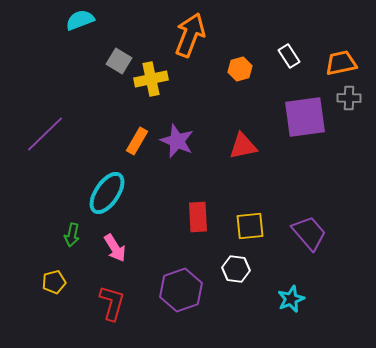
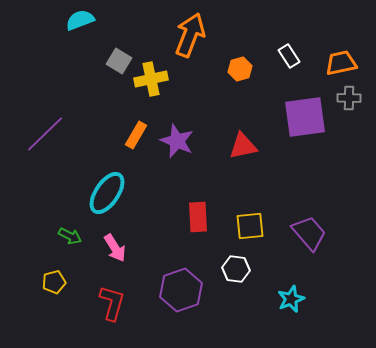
orange rectangle: moved 1 px left, 6 px up
green arrow: moved 2 px left, 1 px down; rotated 75 degrees counterclockwise
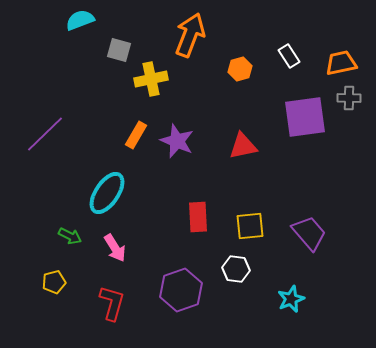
gray square: moved 11 px up; rotated 15 degrees counterclockwise
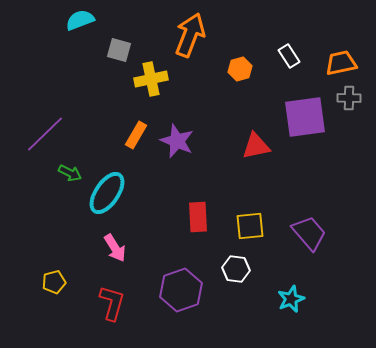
red triangle: moved 13 px right
green arrow: moved 63 px up
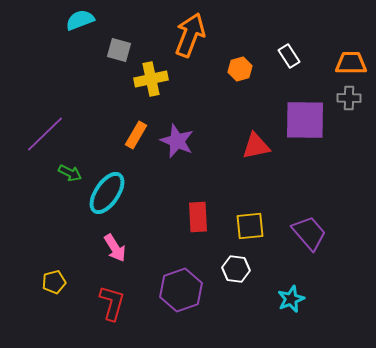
orange trapezoid: moved 10 px right; rotated 12 degrees clockwise
purple square: moved 3 px down; rotated 9 degrees clockwise
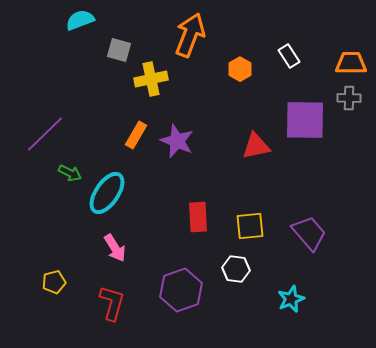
orange hexagon: rotated 15 degrees counterclockwise
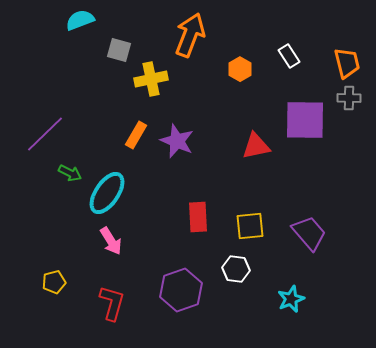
orange trapezoid: moved 4 px left; rotated 76 degrees clockwise
pink arrow: moved 4 px left, 7 px up
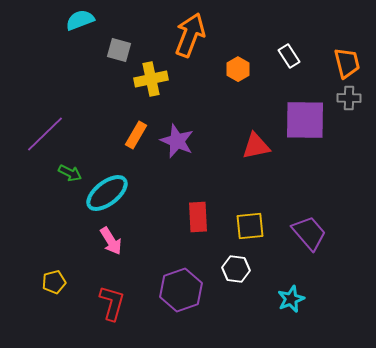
orange hexagon: moved 2 px left
cyan ellipse: rotated 18 degrees clockwise
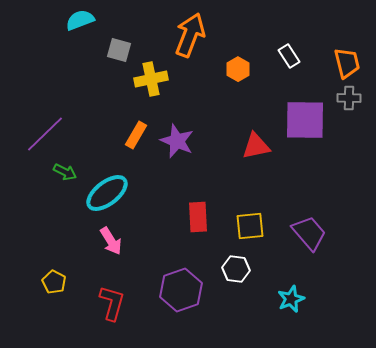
green arrow: moved 5 px left, 1 px up
yellow pentagon: rotated 30 degrees counterclockwise
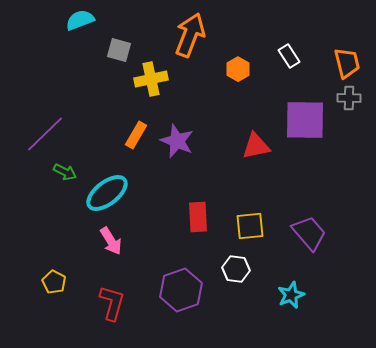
cyan star: moved 4 px up
